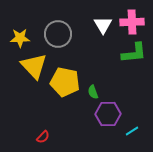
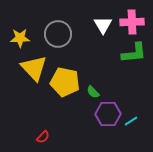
yellow triangle: moved 2 px down
green semicircle: rotated 24 degrees counterclockwise
cyan line: moved 1 px left, 10 px up
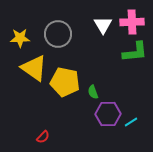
green L-shape: moved 1 px right, 1 px up
yellow triangle: rotated 12 degrees counterclockwise
green semicircle: rotated 24 degrees clockwise
cyan line: moved 1 px down
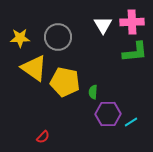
gray circle: moved 3 px down
green semicircle: rotated 24 degrees clockwise
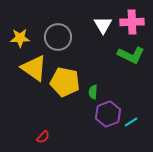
green L-shape: moved 4 px left, 3 px down; rotated 32 degrees clockwise
purple hexagon: rotated 20 degrees counterclockwise
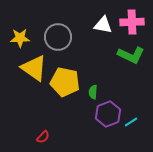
white triangle: rotated 48 degrees counterclockwise
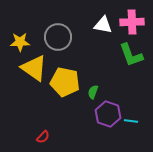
yellow star: moved 4 px down
green L-shape: rotated 44 degrees clockwise
green semicircle: rotated 16 degrees clockwise
purple hexagon: rotated 20 degrees counterclockwise
cyan line: moved 1 px up; rotated 40 degrees clockwise
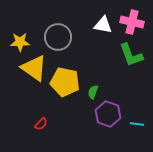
pink cross: rotated 15 degrees clockwise
cyan line: moved 6 px right, 3 px down
red semicircle: moved 2 px left, 13 px up
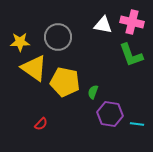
purple hexagon: moved 2 px right; rotated 10 degrees counterclockwise
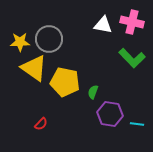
gray circle: moved 9 px left, 2 px down
green L-shape: moved 1 px right, 3 px down; rotated 24 degrees counterclockwise
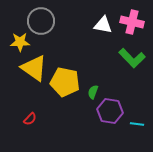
gray circle: moved 8 px left, 18 px up
purple hexagon: moved 3 px up
red semicircle: moved 11 px left, 5 px up
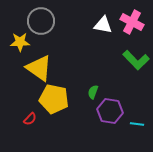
pink cross: rotated 15 degrees clockwise
green L-shape: moved 4 px right, 2 px down
yellow triangle: moved 5 px right
yellow pentagon: moved 11 px left, 17 px down
